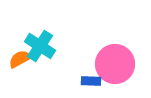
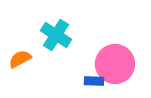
cyan cross: moved 16 px right, 11 px up
blue rectangle: moved 3 px right
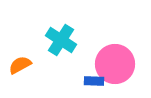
cyan cross: moved 5 px right, 5 px down
orange semicircle: moved 6 px down
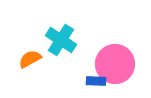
orange semicircle: moved 10 px right, 6 px up
blue rectangle: moved 2 px right
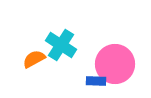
cyan cross: moved 5 px down
orange semicircle: moved 4 px right
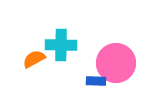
cyan cross: rotated 32 degrees counterclockwise
pink circle: moved 1 px right, 1 px up
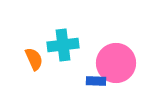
cyan cross: moved 2 px right; rotated 8 degrees counterclockwise
orange semicircle: rotated 95 degrees clockwise
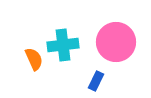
pink circle: moved 21 px up
blue rectangle: rotated 66 degrees counterclockwise
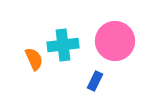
pink circle: moved 1 px left, 1 px up
blue rectangle: moved 1 px left
